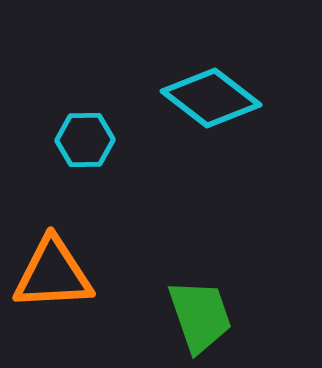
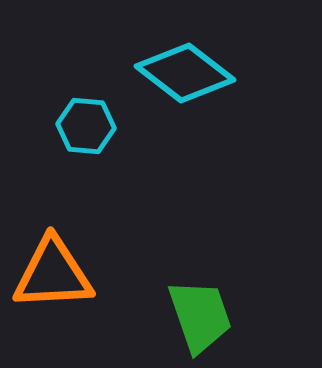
cyan diamond: moved 26 px left, 25 px up
cyan hexagon: moved 1 px right, 14 px up; rotated 6 degrees clockwise
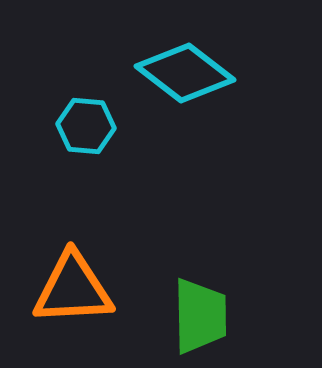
orange triangle: moved 20 px right, 15 px down
green trapezoid: rotated 18 degrees clockwise
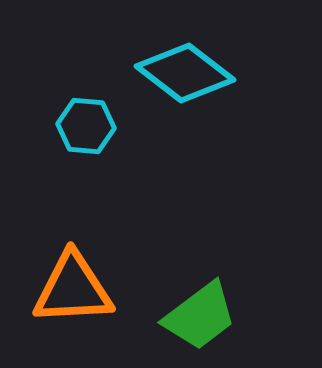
green trapezoid: rotated 54 degrees clockwise
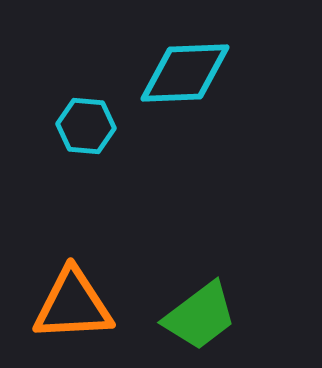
cyan diamond: rotated 40 degrees counterclockwise
orange triangle: moved 16 px down
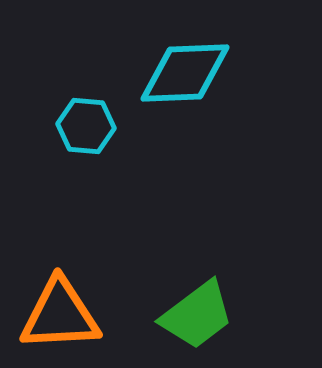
orange triangle: moved 13 px left, 10 px down
green trapezoid: moved 3 px left, 1 px up
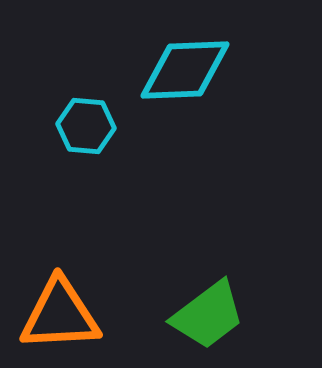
cyan diamond: moved 3 px up
green trapezoid: moved 11 px right
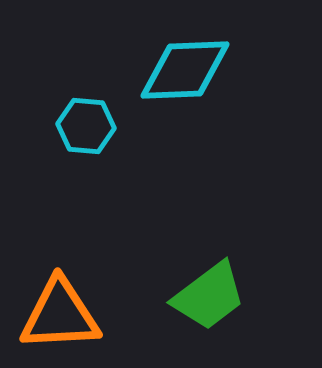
green trapezoid: moved 1 px right, 19 px up
